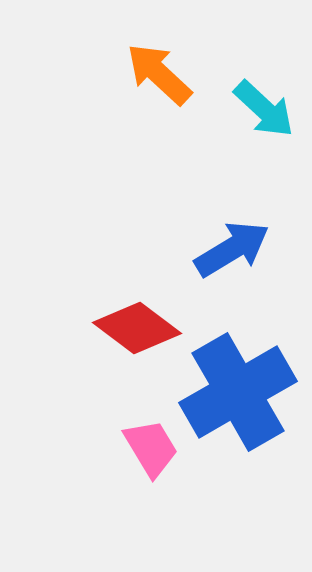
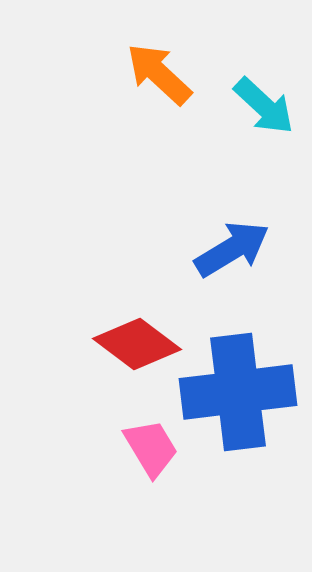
cyan arrow: moved 3 px up
red diamond: moved 16 px down
blue cross: rotated 23 degrees clockwise
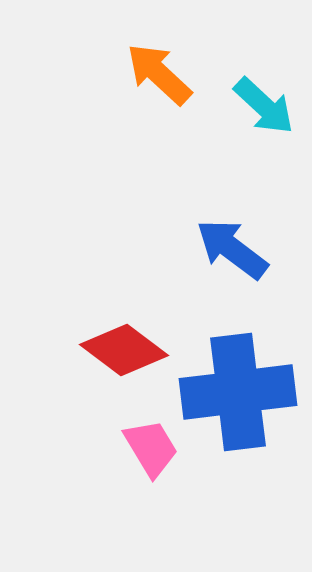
blue arrow: rotated 112 degrees counterclockwise
red diamond: moved 13 px left, 6 px down
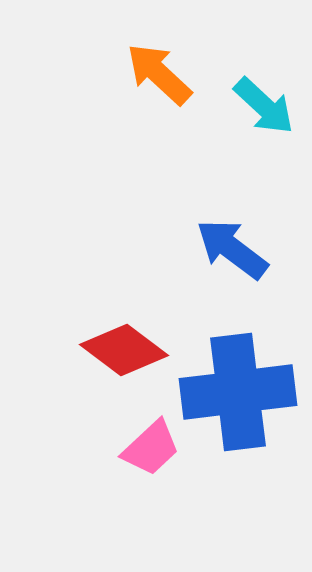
pink trapezoid: rotated 78 degrees clockwise
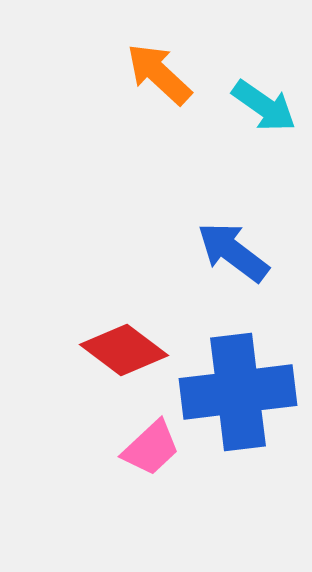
cyan arrow: rotated 8 degrees counterclockwise
blue arrow: moved 1 px right, 3 px down
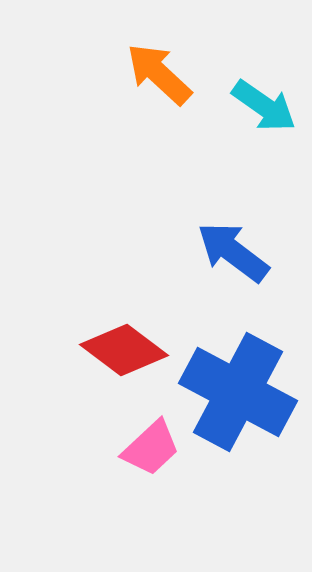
blue cross: rotated 35 degrees clockwise
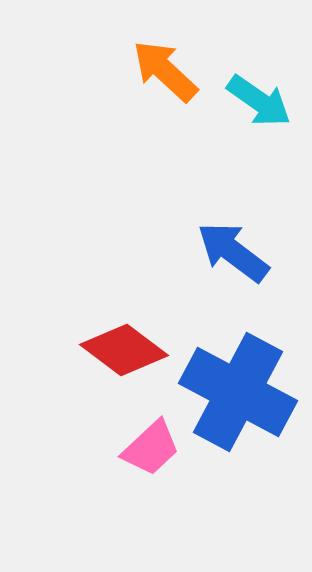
orange arrow: moved 6 px right, 3 px up
cyan arrow: moved 5 px left, 5 px up
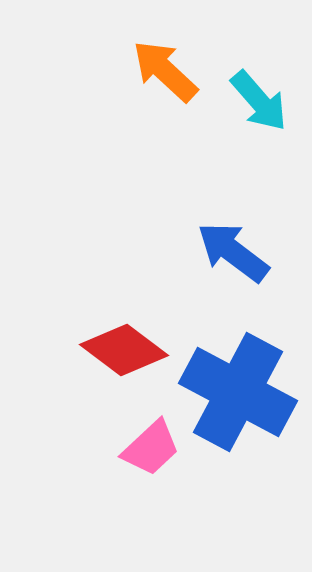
cyan arrow: rotated 14 degrees clockwise
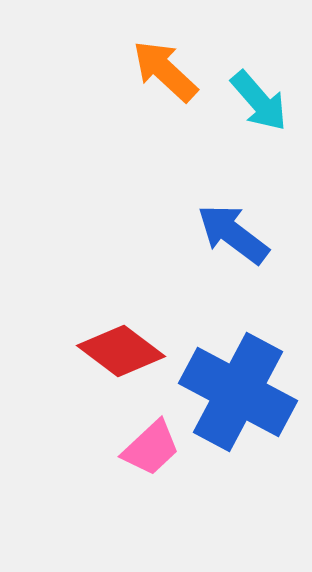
blue arrow: moved 18 px up
red diamond: moved 3 px left, 1 px down
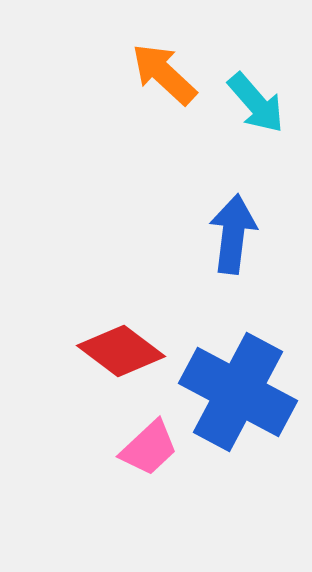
orange arrow: moved 1 px left, 3 px down
cyan arrow: moved 3 px left, 2 px down
blue arrow: rotated 60 degrees clockwise
pink trapezoid: moved 2 px left
